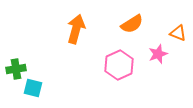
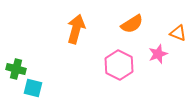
pink hexagon: rotated 8 degrees counterclockwise
green cross: rotated 24 degrees clockwise
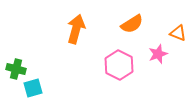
cyan square: rotated 30 degrees counterclockwise
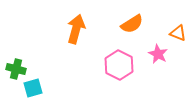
pink star: rotated 24 degrees counterclockwise
